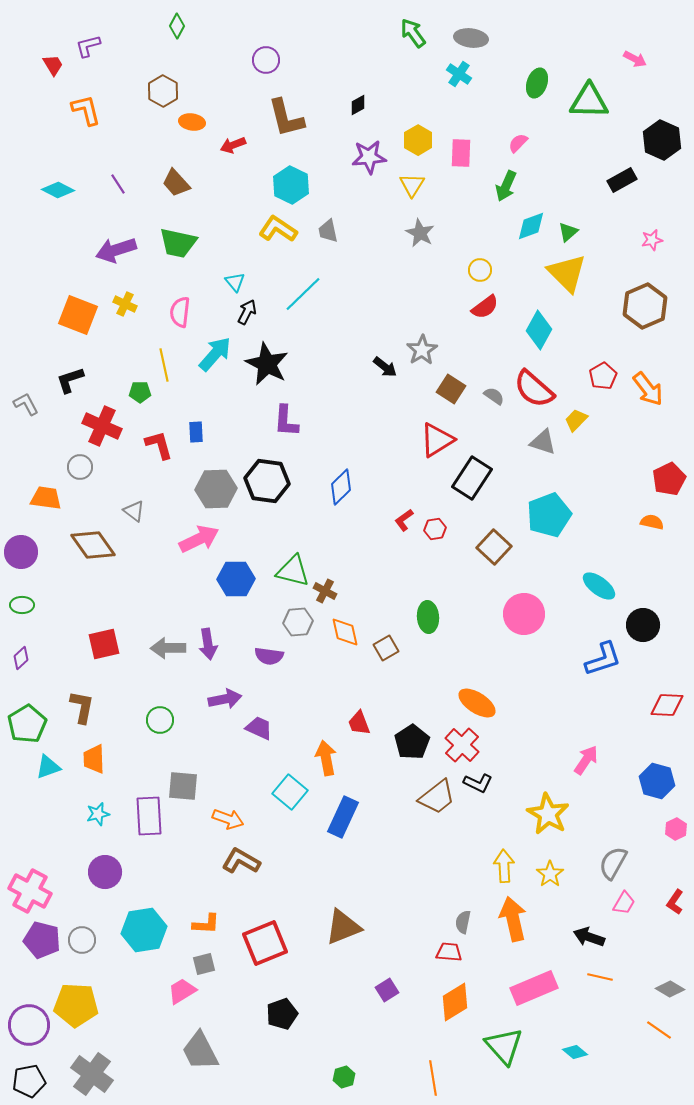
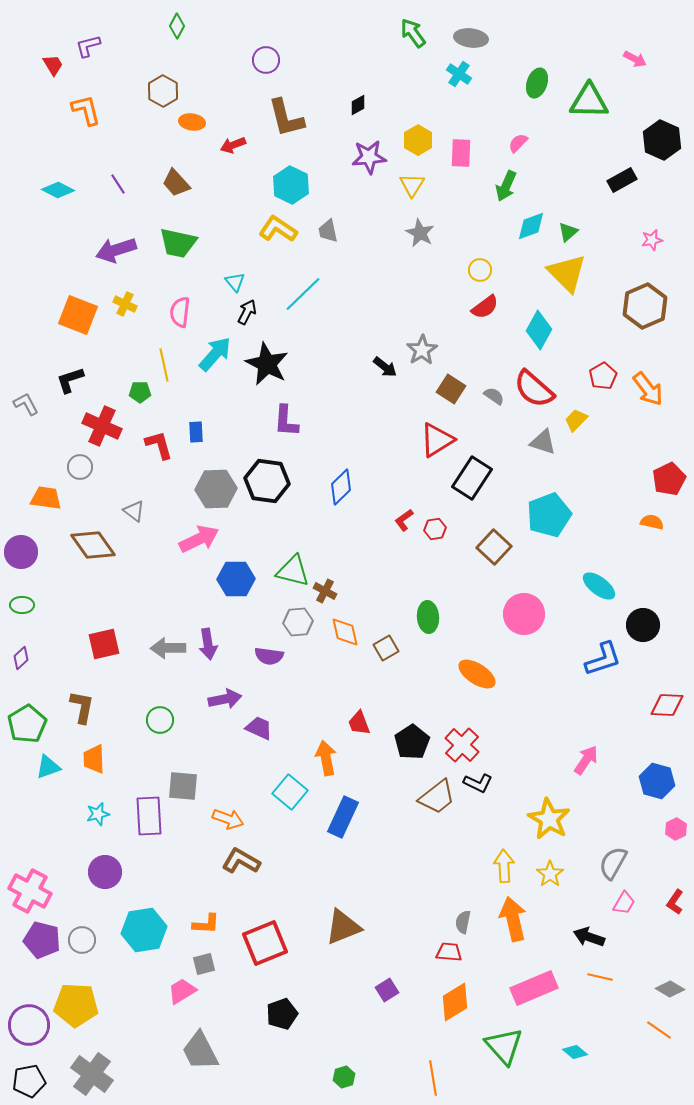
orange ellipse at (477, 703): moved 29 px up
yellow star at (548, 814): moved 1 px right, 5 px down
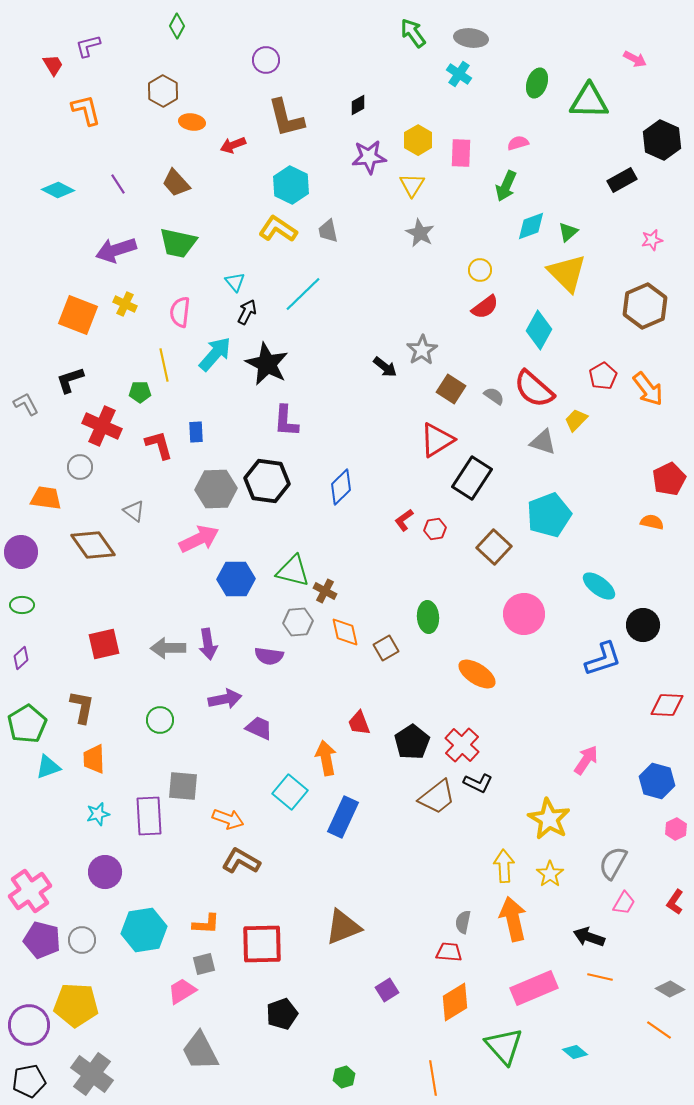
pink semicircle at (518, 143): rotated 30 degrees clockwise
pink cross at (30, 891): rotated 27 degrees clockwise
red square at (265, 943): moved 3 px left, 1 px down; rotated 21 degrees clockwise
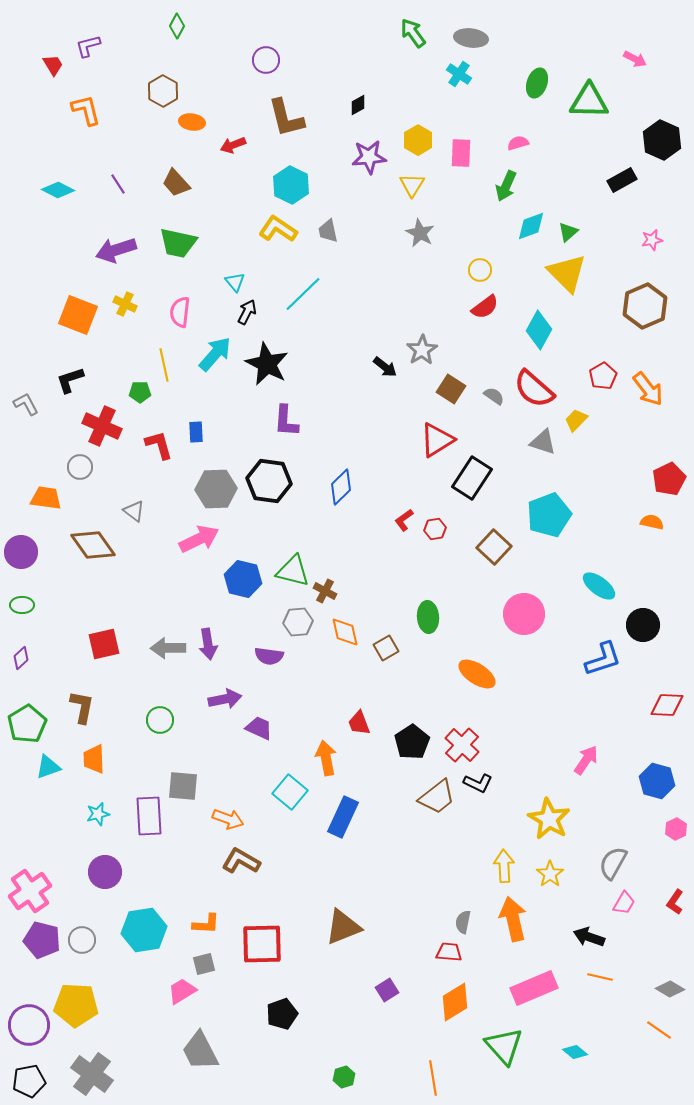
black hexagon at (267, 481): moved 2 px right
blue hexagon at (236, 579): moved 7 px right; rotated 15 degrees clockwise
